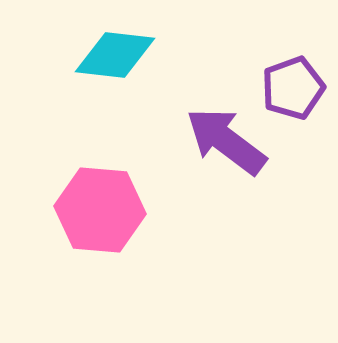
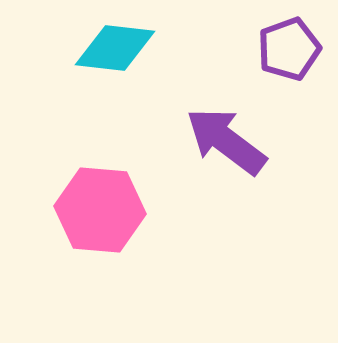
cyan diamond: moved 7 px up
purple pentagon: moved 4 px left, 39 px up
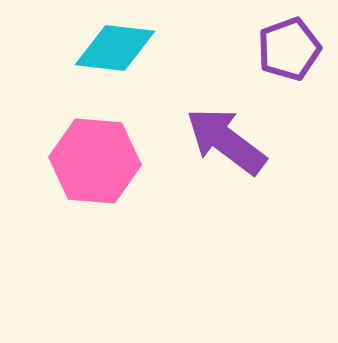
pink hexagon: moved 5 px left, 49 px up
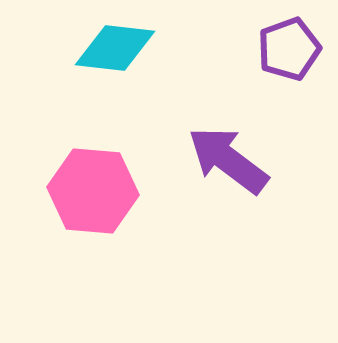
purple arrow: moved 2 px right, 19 px down
pink hexagon: moved 2 px left, 30 px down
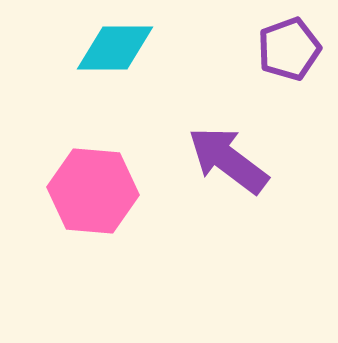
cyan diamond: rotated 6 degrees counterclockwise
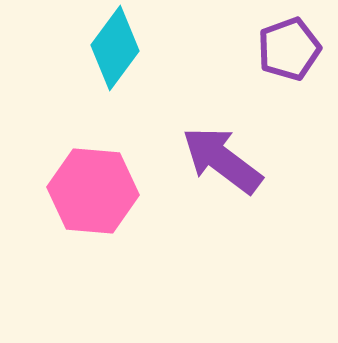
cyan diamond: rotated 54 degrees counterclockwise
purple arrow: moved 6 px left
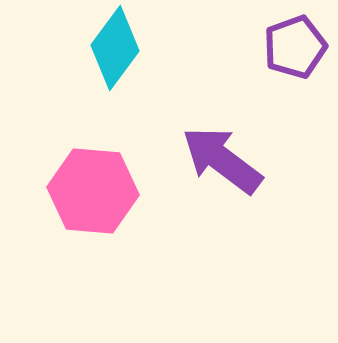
purple pentagon: moved 6 px right, 2 px up
